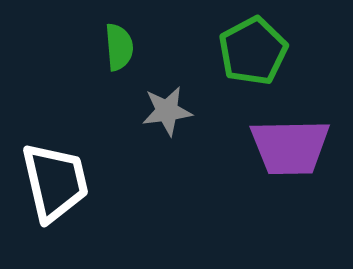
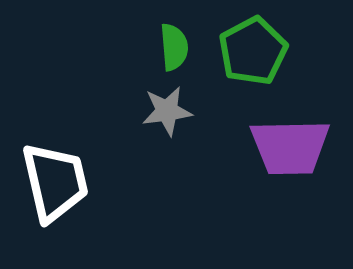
green semicircle: moved 55 px right
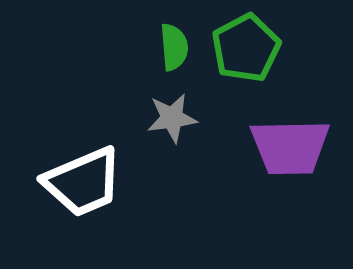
green pentagon: moved 7 px left, 3 px up
gray star: moved 5 px right, 7 px down
white trapezoid: moved 28 px right; rotated 80 degrees clockwise
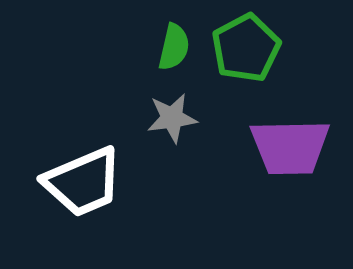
green semicircle: rotated 18 degrees clockwise
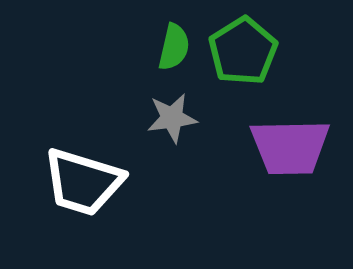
green pentagon: moved 3 px left, 3 px down; rotated 4 degrees counterclockwise
white trapezoid: rotated 40 degrees clockwise
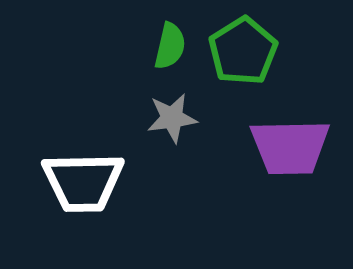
green semicircle: moved 4 px left, 1 px up
white trapezoid: rotated 18 degrees counterclockwise
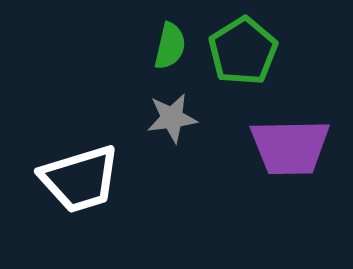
white trapezoid: moved 3 px left, 3 px up; rotated 16 degrees counterclockwise
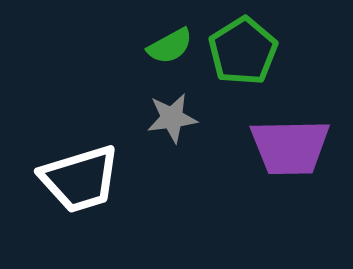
green semicircle: rotated 48 degrees clockwise
